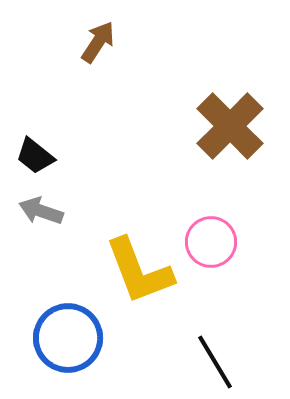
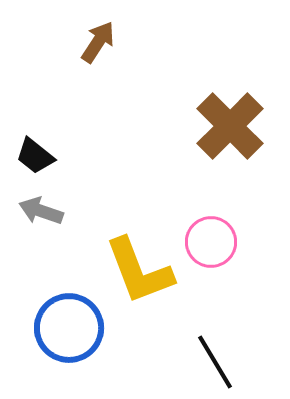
blue circle: moved 1 px right, 10 px up
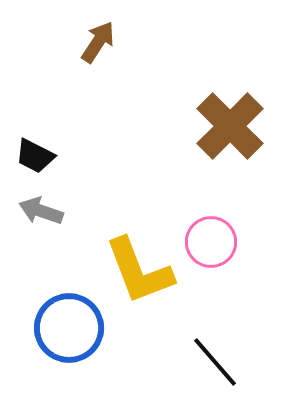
black trapezoid: rotated 12 degrees counterclockwise
black line: rotated 10 degrees counterclockwise
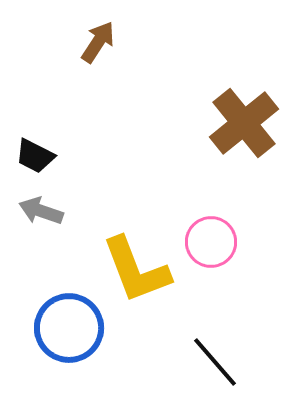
brown cross: moved 14 px right, 3 px up; rotated 6 degrees clockwise
yellow L-shape: moved 3 px left, 1 px up
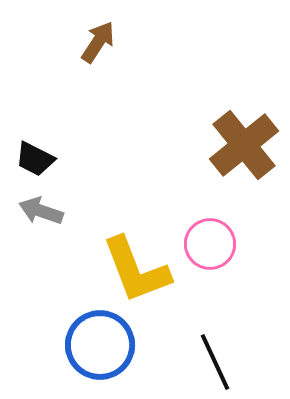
brown cross: moved 22 px down
black trapezoid: moved 3 px down
pink circle: moved 1 px left, 2 px down
blue circle: moved 31 px right, 17 px down
black line: rotated 16 degrees clockwise
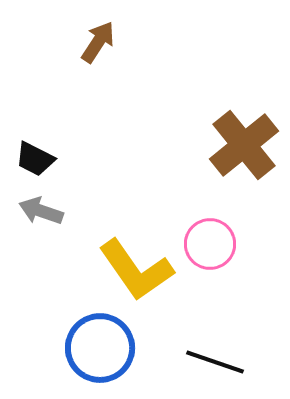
yellow L-shape: rotated 14 degrees counterclockwise
blue circle: moved 3 px down
black line: rotated 46 degrees counterclockwise
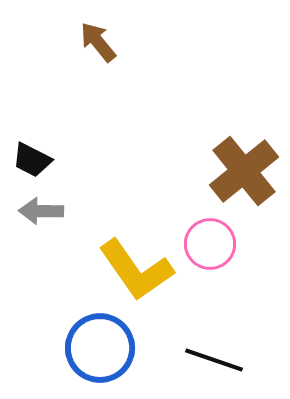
brown arrow: rotated 72 degrees counterclockwise
brown cross: moved 26 px down
black trapezoid: moved 3 px left, 1 px down
gray arrow: rotated 18 degrees counterclockwise
black line: moved 1 px left, 2 px up
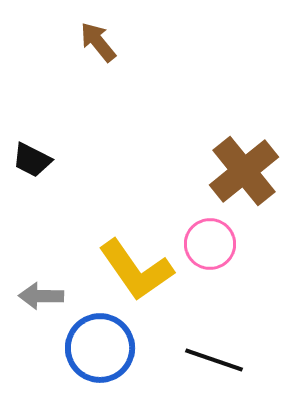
gray arrow: moved 85 px down
